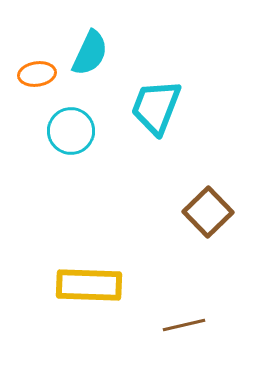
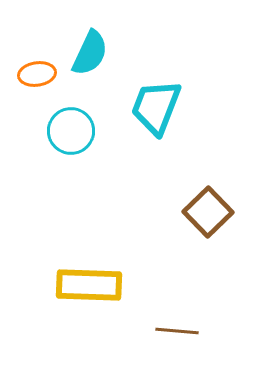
brown line: moved 7 px left, 6 px down; rotated 18 degrees clockwise
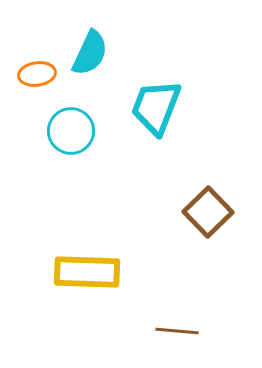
yellow rectangle: moved 2 px left, 13 px up
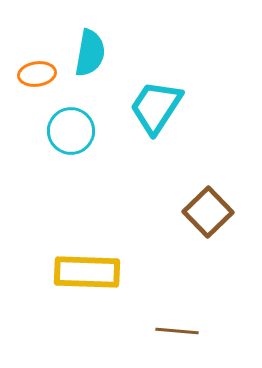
cyan semicircle: rotated 15 degrees counterclockwise
cyan trapezoid: rotated 12 degrees clockwise
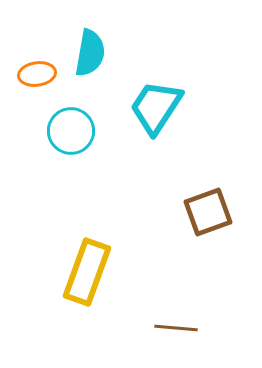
brown square: rotated 24 degrees clockwise
yellow rectangle: rotated 72 degrees counterclockwise
brown line: moved 1 px left, 3 px up
